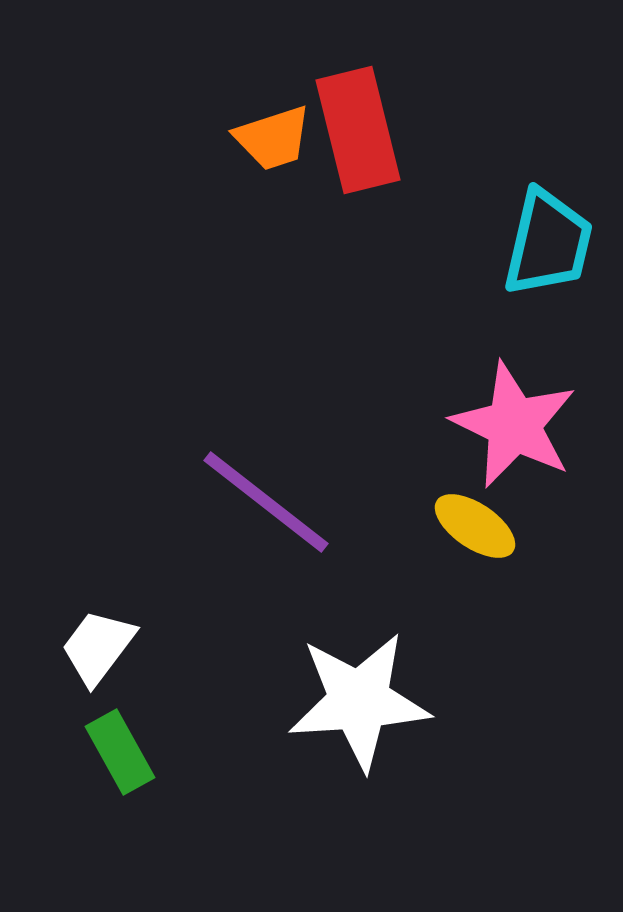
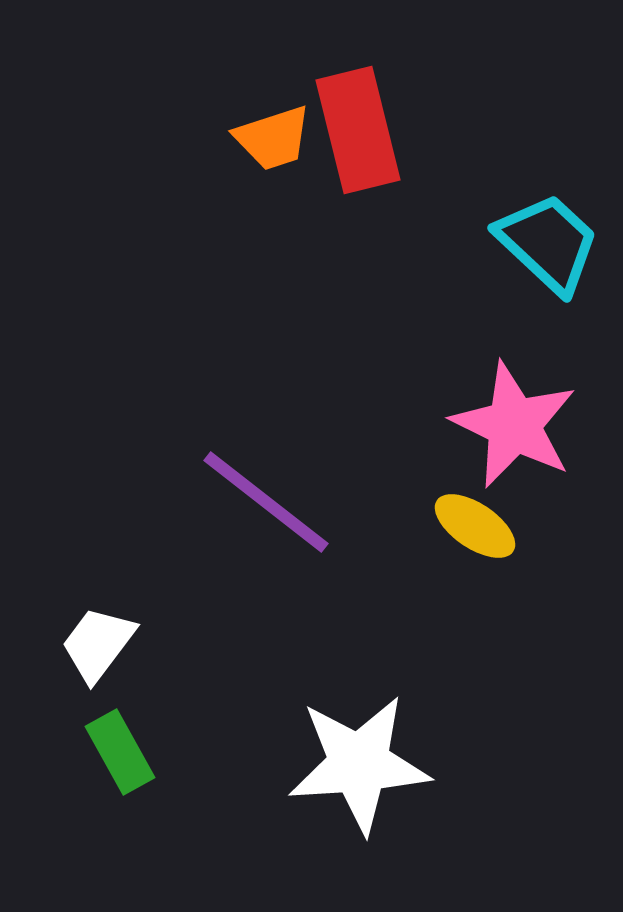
cyan trapezoid: rotated 60 degrees counterclockwise
white trapezoid: moved 3 px up
white star: moved 63 px down
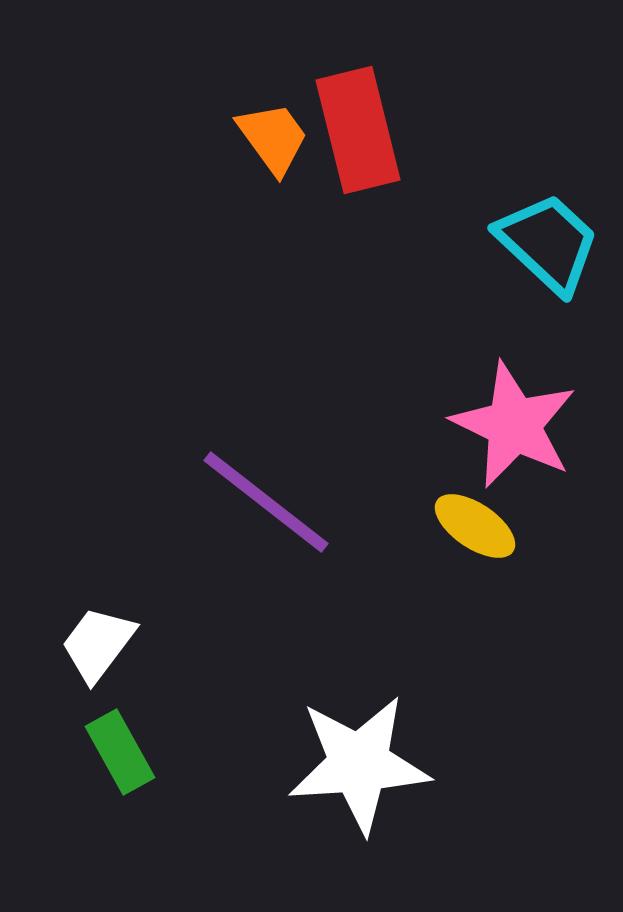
orange trapezoid: rotated 108 degrees counterclockwise
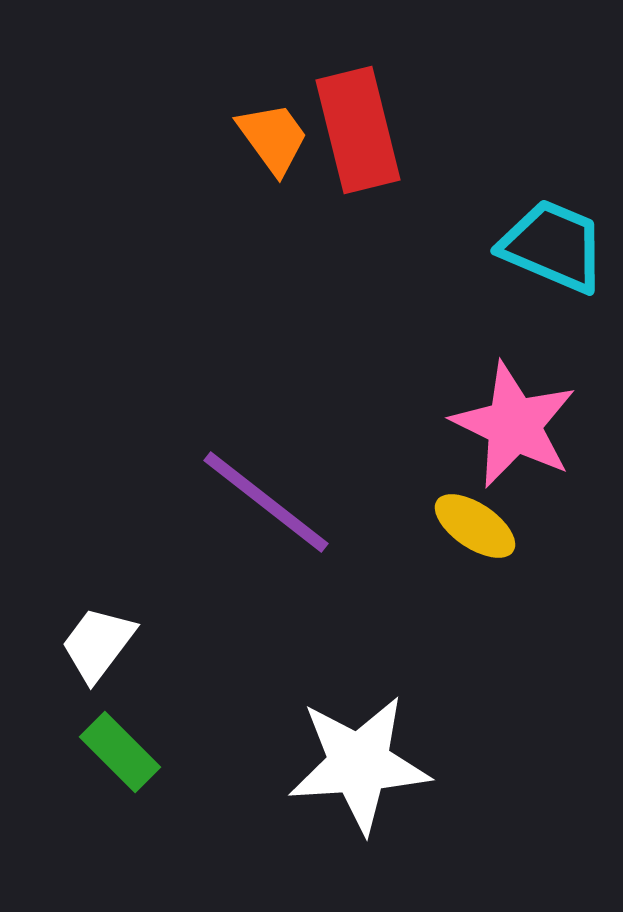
cyan trapezoid: moved 5 px right, 3 px down; rotated 20 degrees counterclockwise
green rectangle: rotated 16 degrees counterclockwise
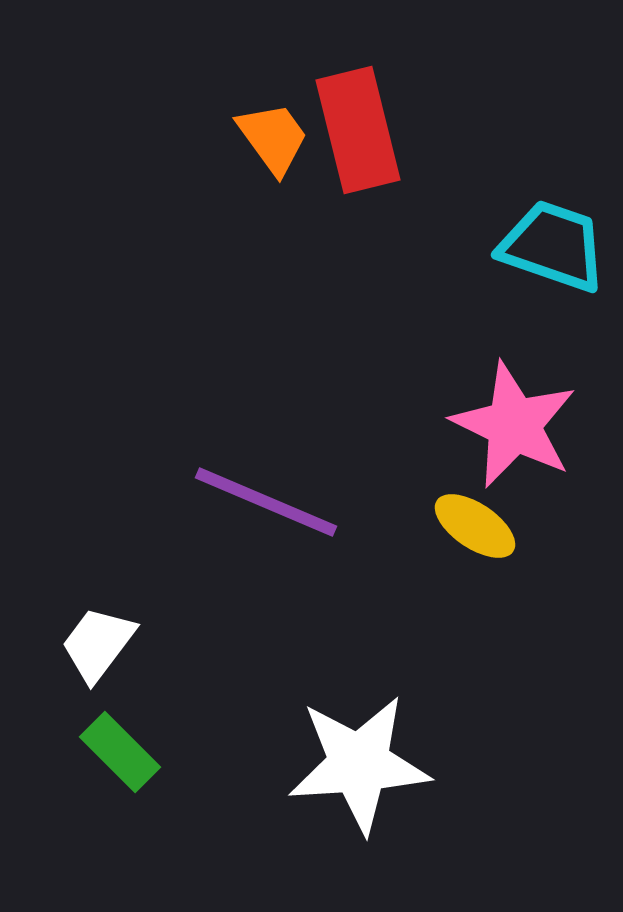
cyan trapezoid: rotated 4 degrees counterclockwise
purple line: rotated 15 degrees counterclockwise
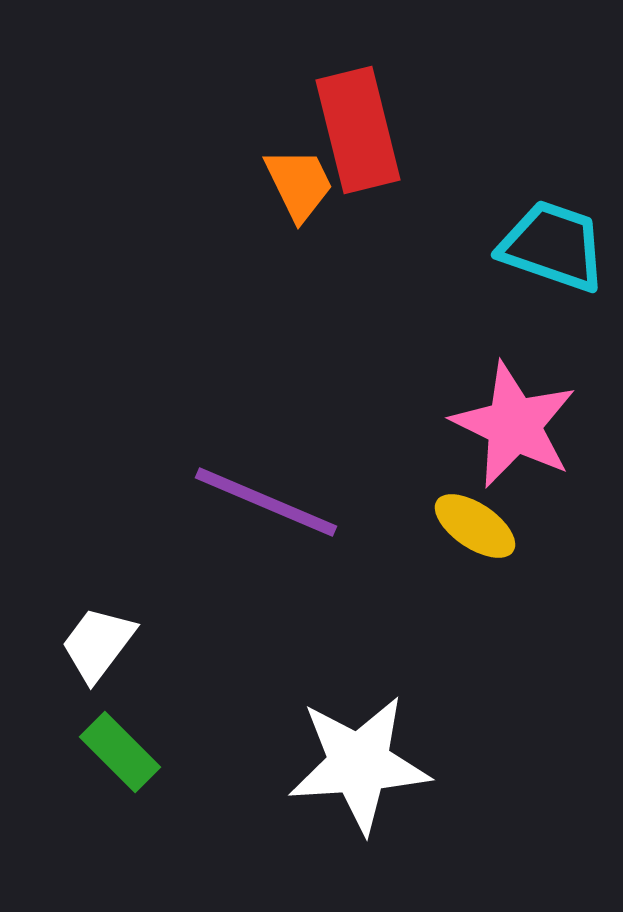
orange trapezoid: moved 26 px right, 46 px down; rotated 10 degrees clockwise
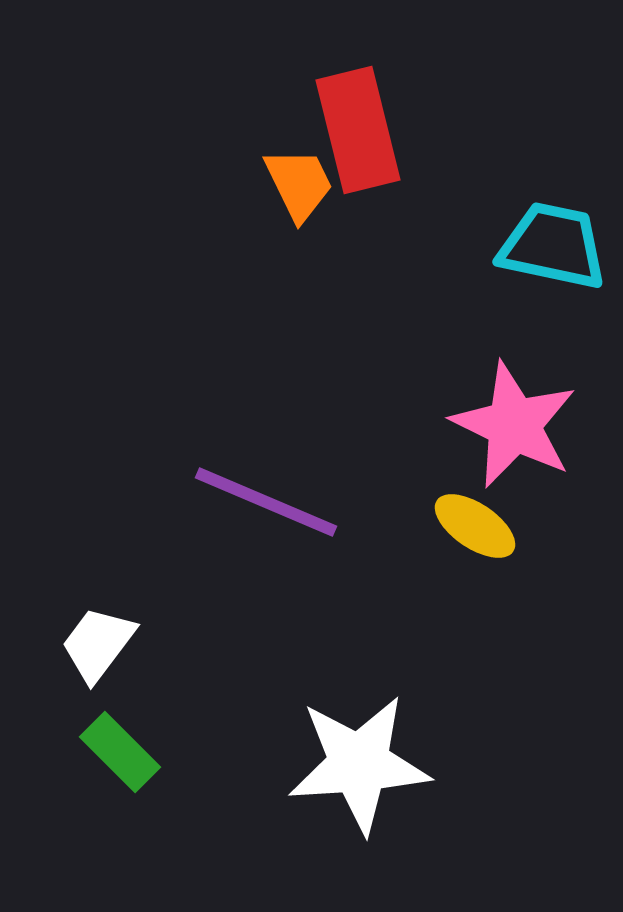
cyan trapezoid: rotated 7 degrees counterclockwise
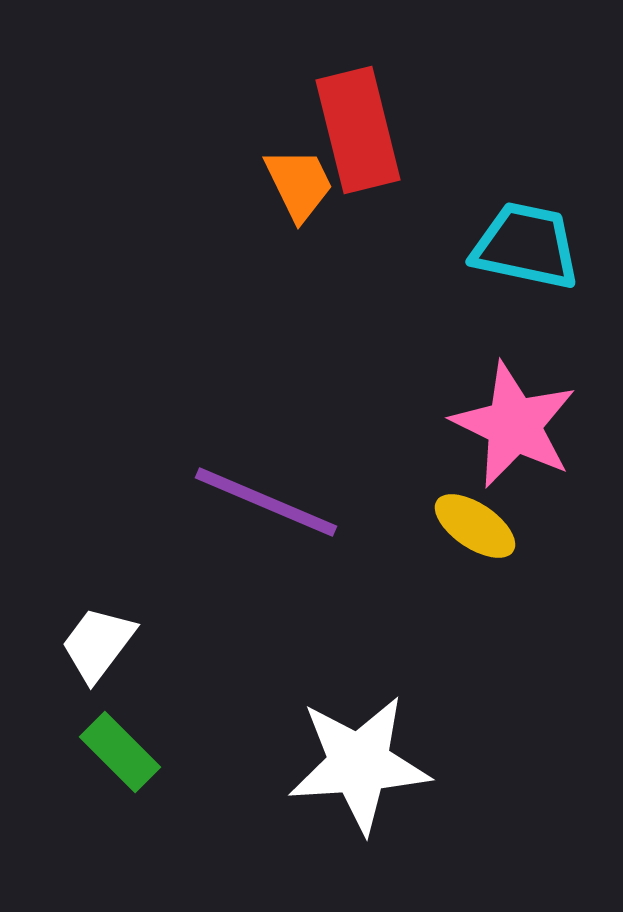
cyan trapezoid: moved 27 px left
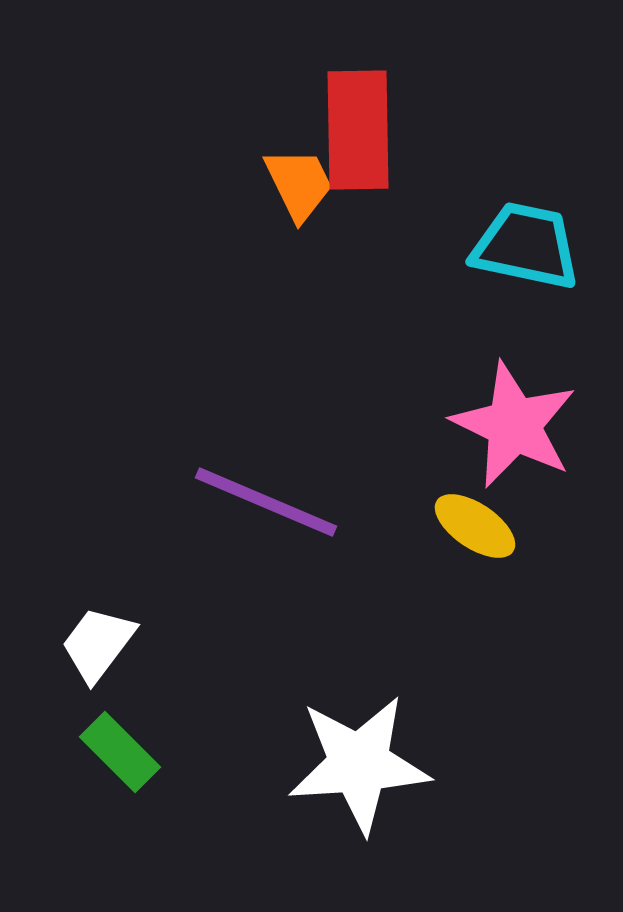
red rectangle: rotated 13 degrees clockwise
